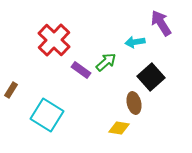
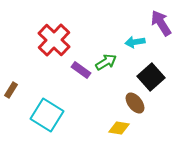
green arrow: rotated 10 degrees clockwise
brown ellipse: moved 1 px right; rotated 25 degrees counterclockwise
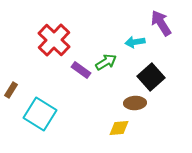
brown ellipse: rotated 55 degrees counterclockwise
cyan square: moved 7 px left, 1 px up
yellow diamond: rotated 15 degrees counterclockwise
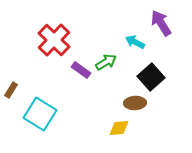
cyan arrow: rotated 36 degrees clockwise
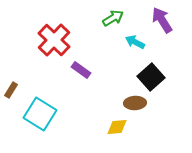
purple arrow: moved 1 px right, 3 px up
green arrow: moved 7 px right, 44 px up
yellow diamond: moved 2 px left, 1 px up
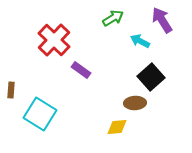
cyan arrow: moved 5 px right, 1 px up
brown rectangle: rotated 28 degrees counterclockwise
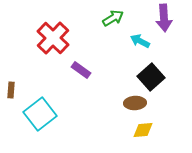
purple arrow: moved 2 px right, 2 px up; rotated 152 degrees counterclockwise
red cross: moved 1 px left, 2 px up
cyan square: rotated 20 degrees clockwise
yellow diamond: moved 26 px right, 3 px down
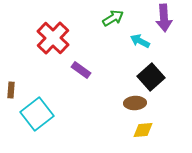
cyan square: moved 3 px left
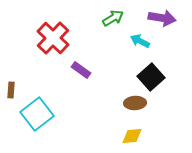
purple arrow: moved 2 px left; rotated 76 degrees counterclockwise
yellow diamond: moved 11 px left, 6 px down
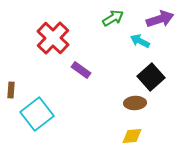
purple arrow: moved 2 px left, 1 px down; rotated 28 degrees counterclockwise
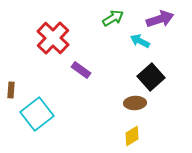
yellow diamond: rotated 25 degrees counterclockwise
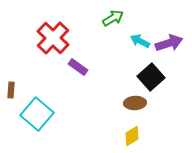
purple arrow: moved 9 px right, 24 px down
purple rectangle: moved 3 px left, 3 px up
cyan square: rotated 12 degrees counterclockwise
